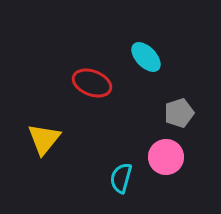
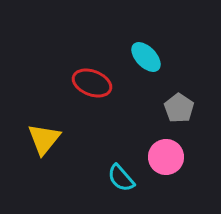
gray pentagon: moved 5 px up; rotated 20 degrees counterclockwise
cyan semicircle: rotated 56 degrees counterclockwise
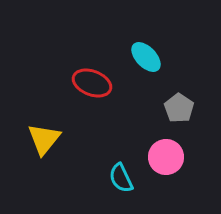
cyan semicircle: rotated 16 degrees clockwise
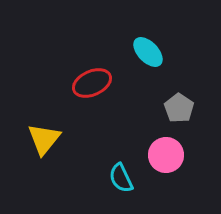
cyan ellipse: moved 2 px right, 5 px up
red ellipse: rotated 45 degrees counterclockwise
pink circle: moved 2 px up
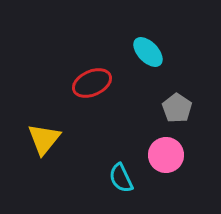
gray pentagon: moved 2 px left
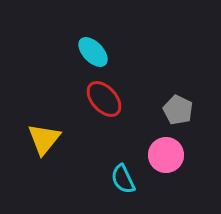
cyan ellipse: moved 55 px left
red ellipse: moved 12 px right, 16 px down; rotated 72 degrees clockwise
gray pentagon: moved 1 px right, 2 px down; rotated 8 degrees counterclockwise
cyan semicircle: moved 2 px right, 1 px down
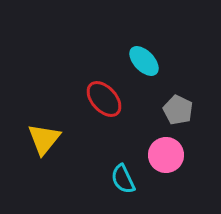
cyan ellipse: moved 51 px right, 9 px down
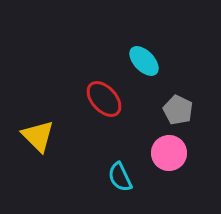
yellow triangle: moved 6 px left, 3 px up; rotated 24 degrees counterclockwise
pink circle: moved 3 px right, 2 px up
cyan semicircle: moved 3 px left, 2 px up
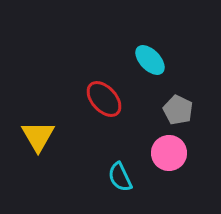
cyan ellipse: moved 6 px right, 1 px up
yellow triangle: rotated 15 degrees clockwise
